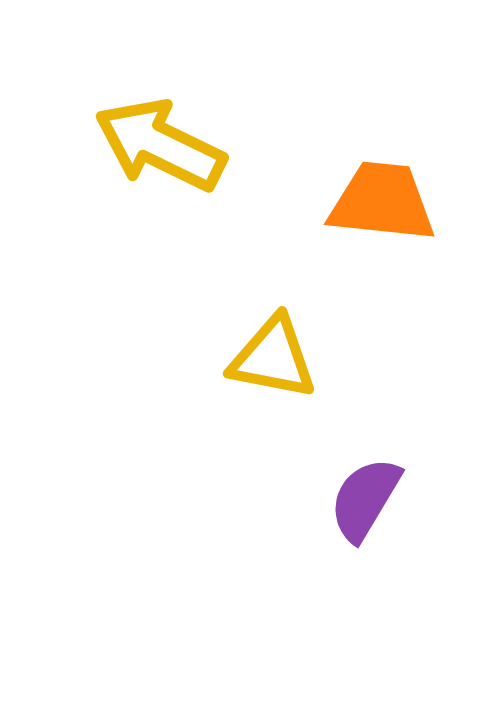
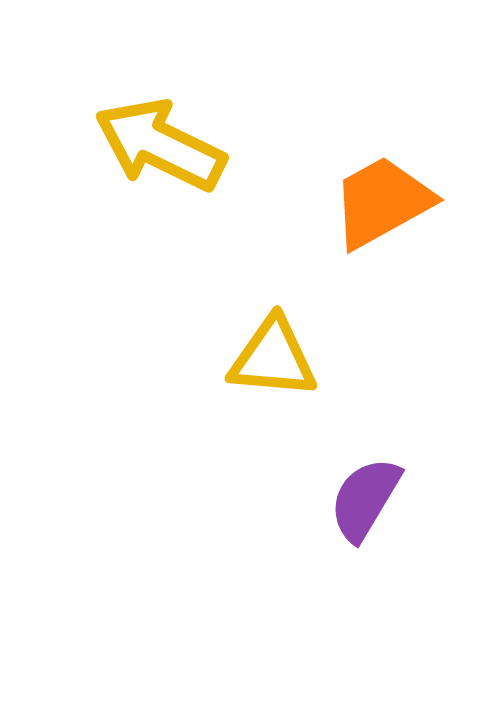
orange trapezoid: rotated 35 degrees counterclockwise
yellow triangle: rotated 6 degrees counterclockwise
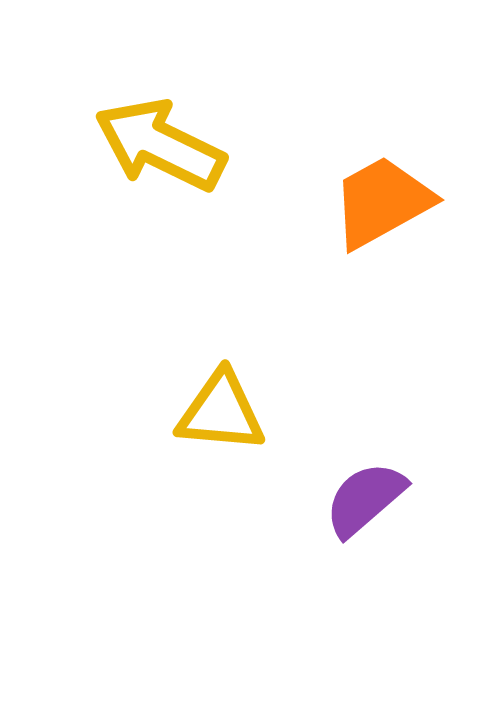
yellow triangle: moved 52 px left, 54 px down
purple semicircle: rotated 18 degrees clockwise
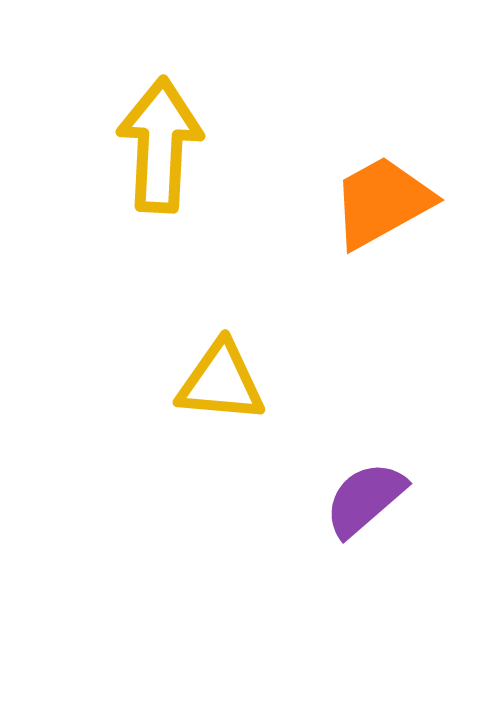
yellow arrow: rotated 67 degrees clockwise
yellow triangle: moved 30 px up
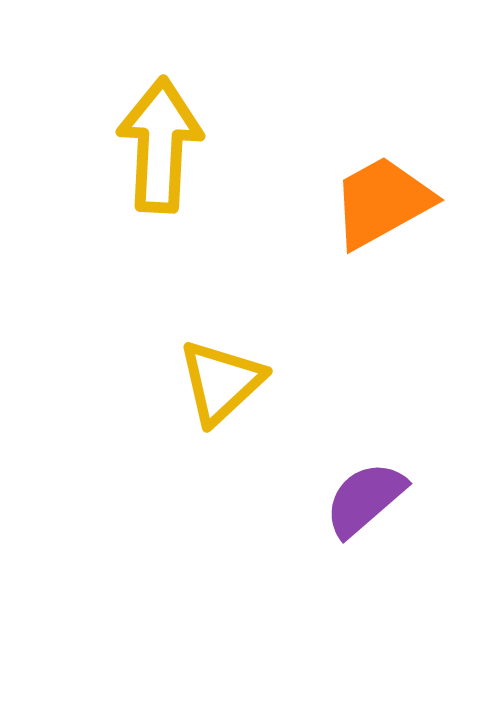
yellow triangle: rotated 48 degrees counterclockwise
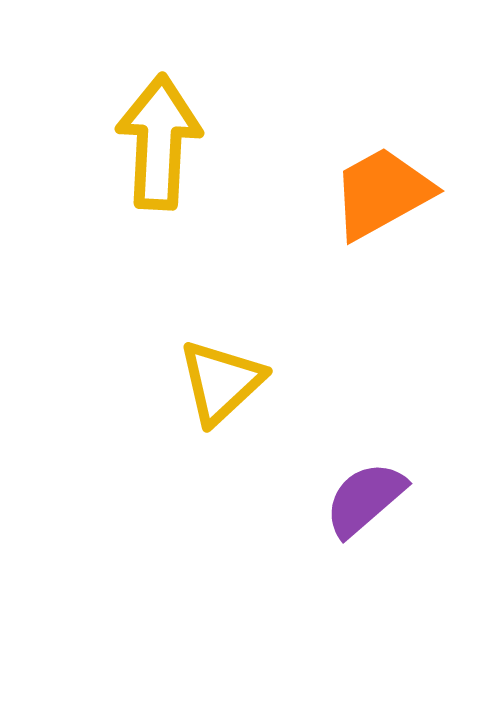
yellow arrow: moved 1 px left, 3 px up
orange trapezoid: moved 9 px up
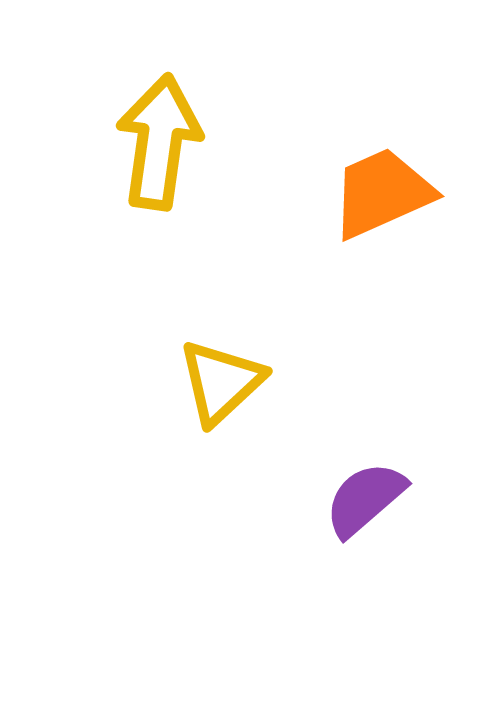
yellow arrow: rotated 5 degrees clockwise
orange trapezoid: rotated 5 degrees clockwise
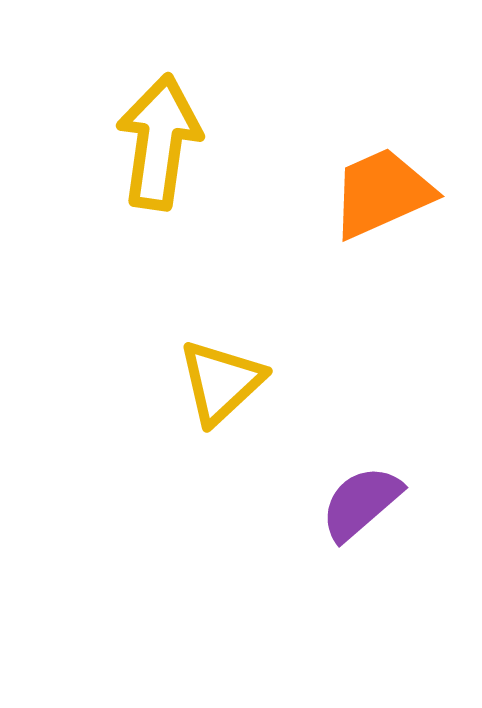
purple semicircle: moved 4 px left, 4 px down
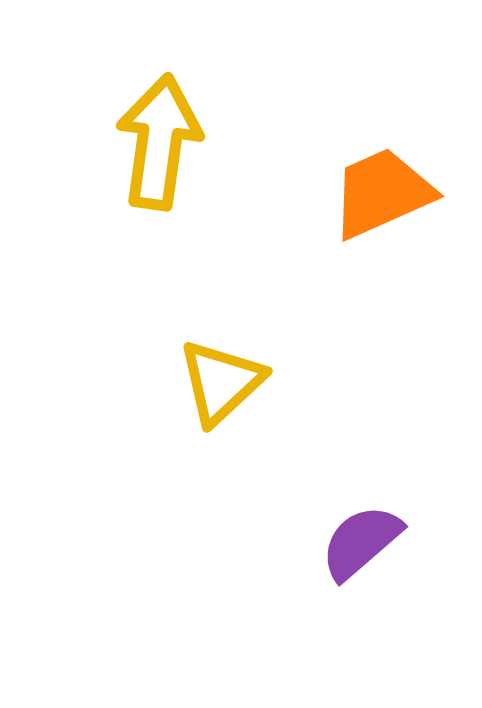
purple semicircle: moved 39 px down
